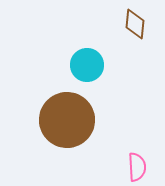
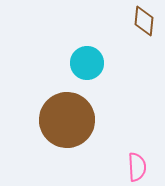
brown diamond: moved 9 px right, 3 px up
cyan circle: moved 2 px up
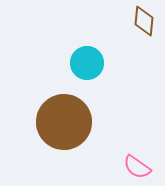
brown circle: moved 3 px left, 2 px down
pink semicircle: rotated 128 degrees clockwise
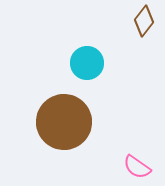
brown diamond: rotated 32 degrees clockwise
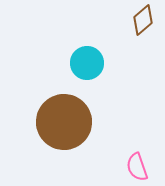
brown diamond: moved 1 px left, 1 px up; rotated 12 degrees clockwise
pink semicircle: rotated 36 degrees clockwise
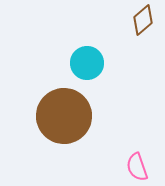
brown circle: moved 6 px up
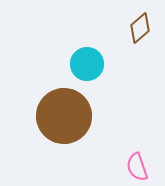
brown diamond: moved 3 px left, 8 px down
cyan circle: moved 1 px down
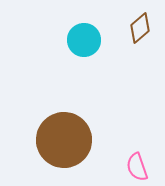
cyan circle: moved 3 px left, 24 px up
brown circle: moved 24 px down
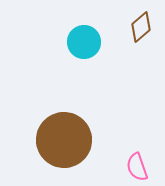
brown diamond: moved 1 px right, 1 px up
cyan circle: moved 2 px down
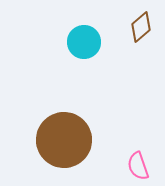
pink semicircle: moved 1 px right, 1 px up
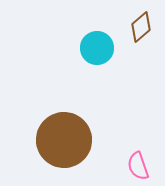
cyan circle: moved 13 px right, 6 px down
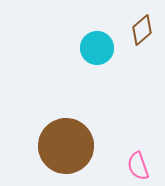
brown diamond: moved 1 px right, 3 px down
brown circle: moved 2 px right, 6 px down
